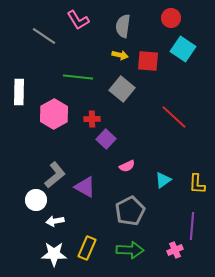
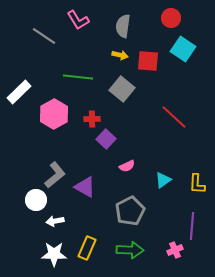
white rectangle: rotated 45 degrees clockwise
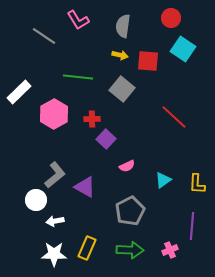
pink cross: moved 5 px left
